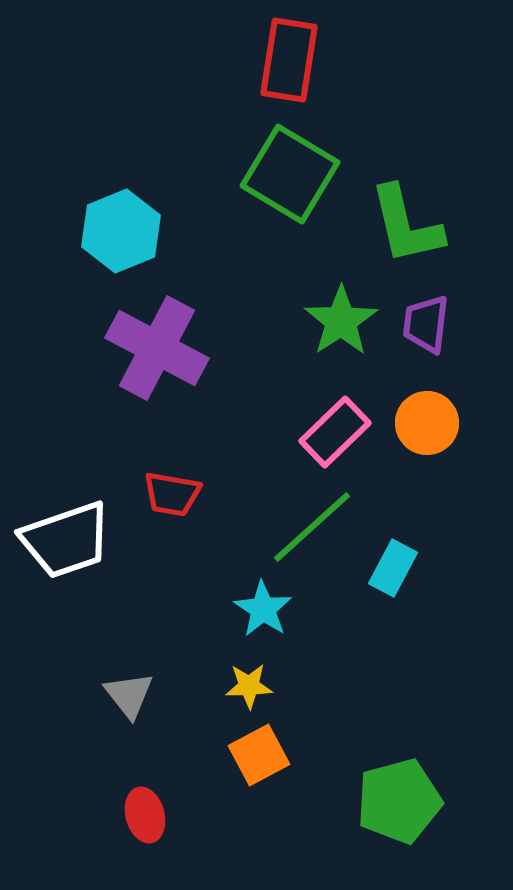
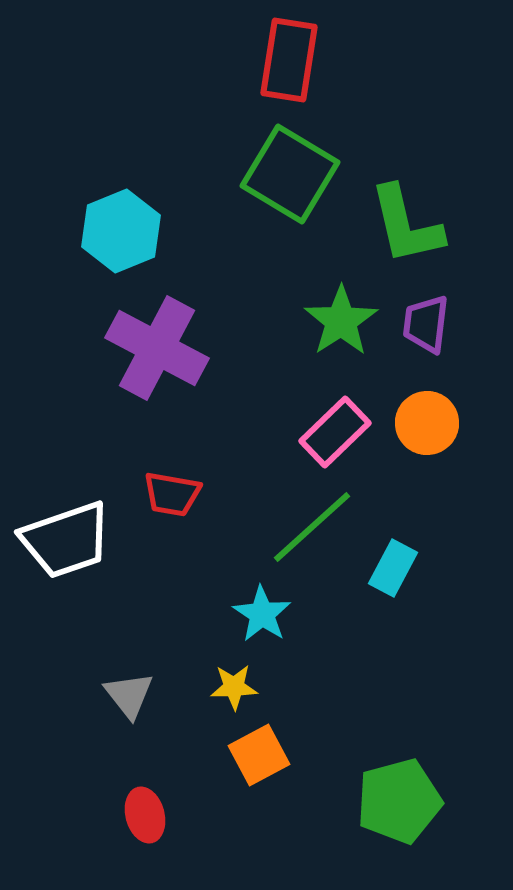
cyan star: moved 1 px left, 5 px down
yellow star: moved 15 px left, 1 px down
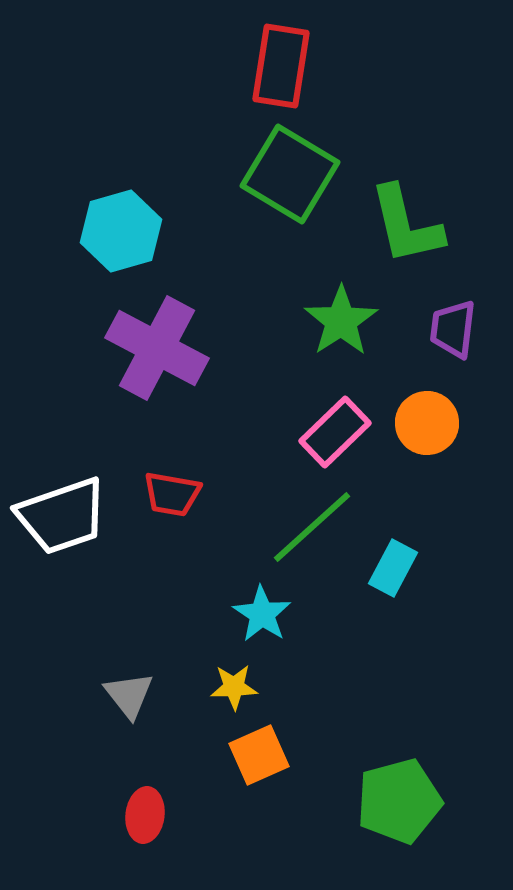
red rectangle: moved 8 px left, 6 px down
cyan hexagon: rotated 6 degrees clockwise
purple trapezoid: moved 27 px right, 5 px down
white trapezoid: moved 4 px left, 24 px up
orange square: rotated 4 degrees clockwise
red ellipse: rotated 22 degrees clockwise
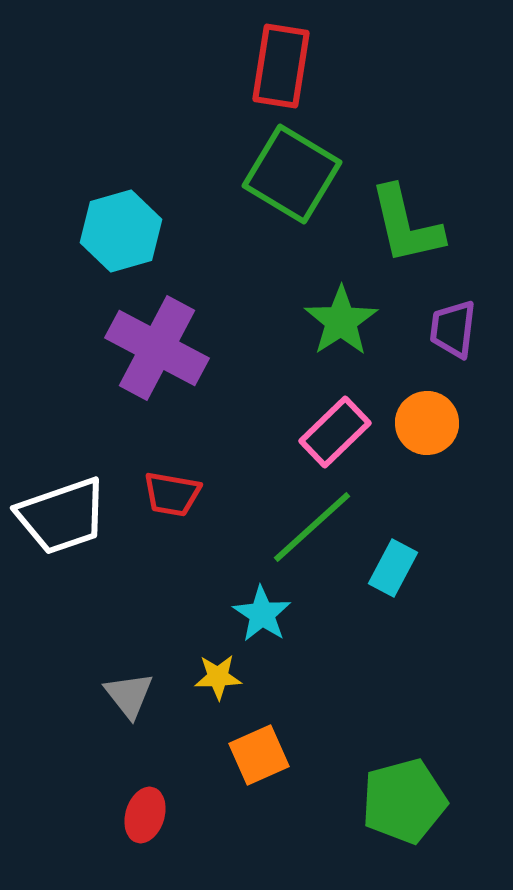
green square: moved 2 px right
yellow star: moved 16 px left, 10 px up
green pentagon: moved 5 px right
red ellipse: rotated 10 degrees clockwise
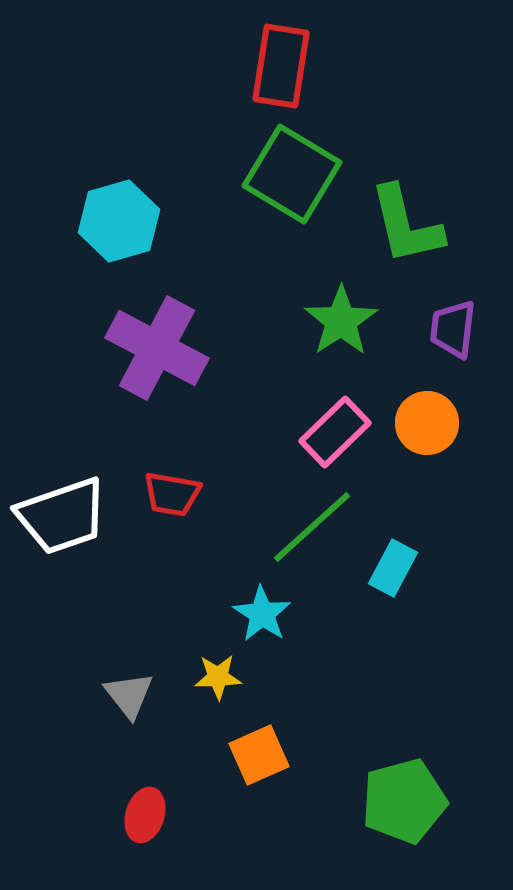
cyan hexagon: moved 2 px left, 10 px up
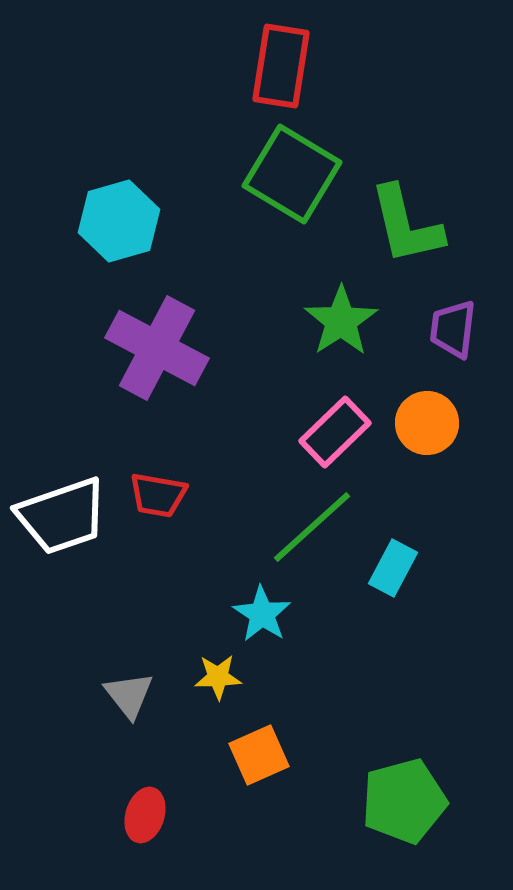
red trapezoid: moved 14 px left, 1 px down
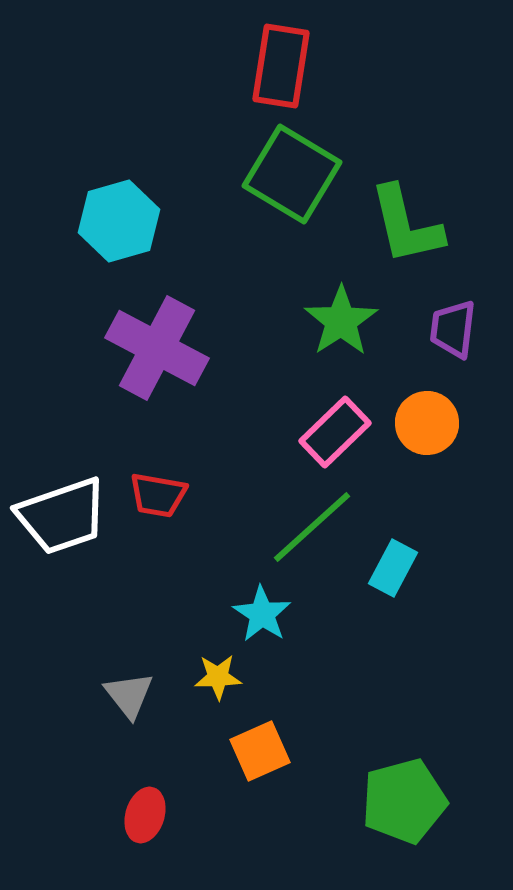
orange square: moved 1 px right, 4 px up
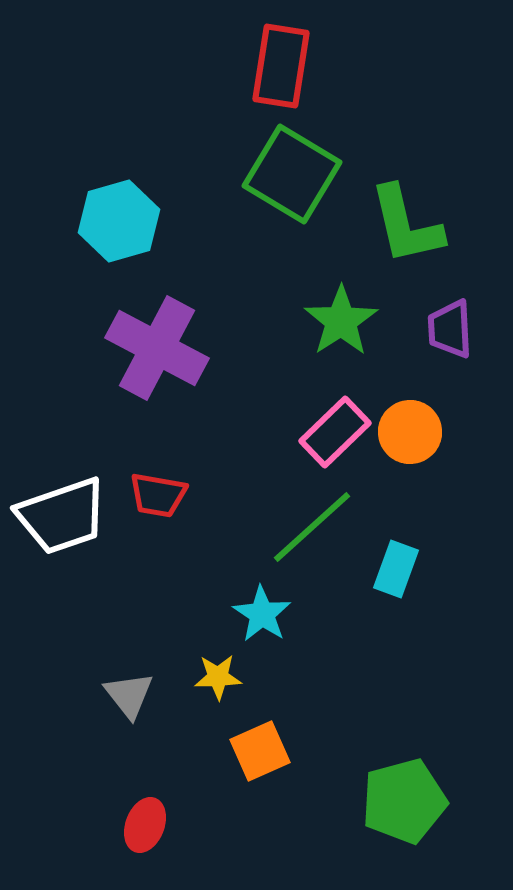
purple trapezoid: moved 3 px left; rotated 10 degrees counterclockwise
orange circle: moved 17 px left, 9 px down
cyan rectangle: moved 3 px right, 1 px down; rotated 8 degrees counterclockwise
red ellipse: moved 10 px down; rotated 4 degrees clockwise
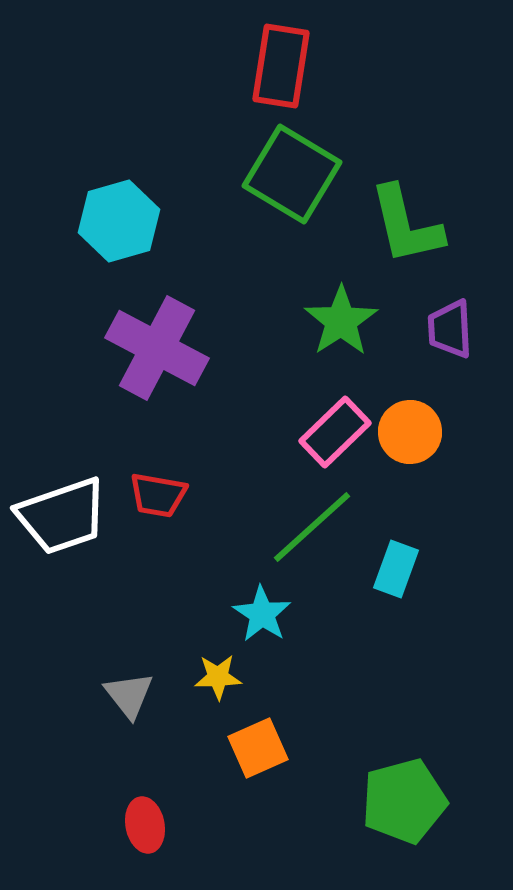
orange square: moved 2 px left, 3 px up
red ellipse: rotated 32 degrees counterclockwise
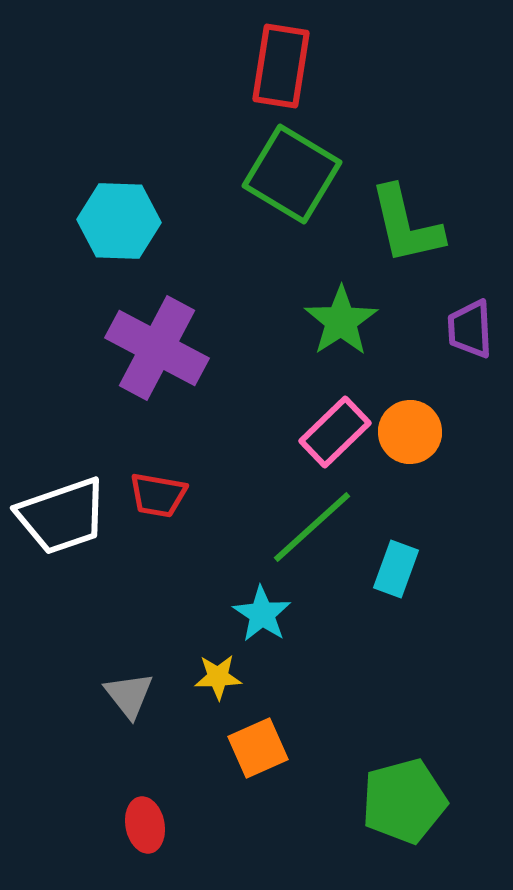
cyan hexagon: rotated 18 degrees clockwise
purple trapezoid: moved 20 px right
